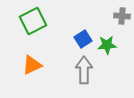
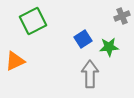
gray cross: rotated 28 degrees counterclockwise
green star: moved 2 px right, 2 px down
orange triangle: moved 17 px left, 4 px up
gray arrow: moved 6 px right, 4 px down
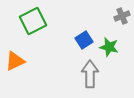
blue square: moved 1 px right, 1 px down
green star: rotated 18 degrees clockwise
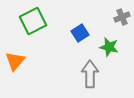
gray cross: moved 1 px down
blue square: moved 4 px left, 7 px up
orange triangle: rotated 25 degrees counterclockwise
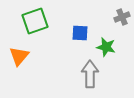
green square: moved 2 px right; rotated 8 degrees clockwise
blue square: rotated 36 degrees clockwise
green star: moved 3 px left
orange triangle: moved 4 px right, 5 px up
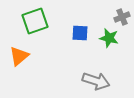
green star: moved 3 px right, 9 px up
orange triangle: rotated 10 degrees clockwise
gray arrow: moved 6 px right, 7 px down; rotated 108 degrees clockwise
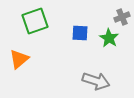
green star: rotated 18 degrees clockwise
orange triangle: moved 3 px down
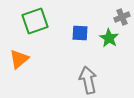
gray arrow: moved 8 px left, 1 px up; rotated 120 degrees counterclockwise
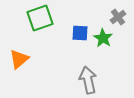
gray cross: moved 4 px left; rotated 14 degrees counterclockwise
green square: moved 5 px right, 3 px up
green star: moved 6 px left
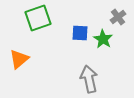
green square: moved 2 px left
green star: moved 1 px down
gray arrow: moved 1 px right, 1 px up
